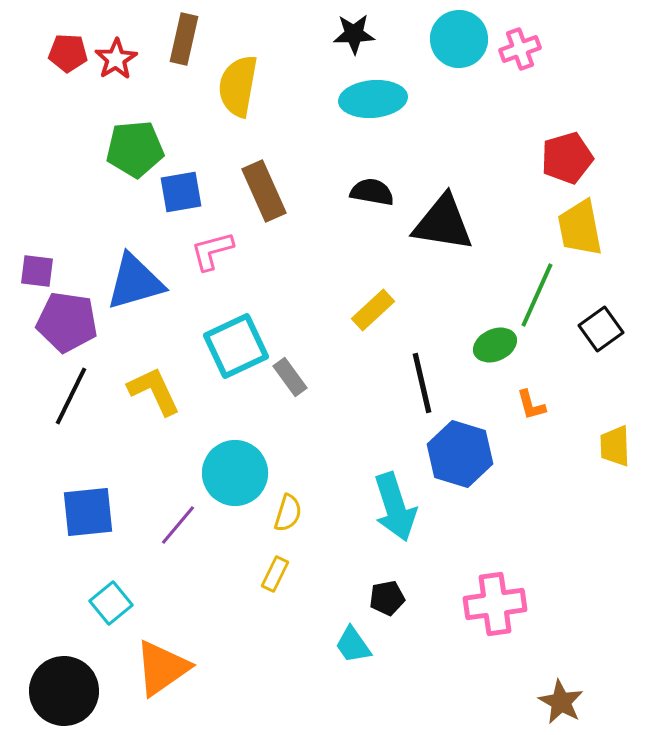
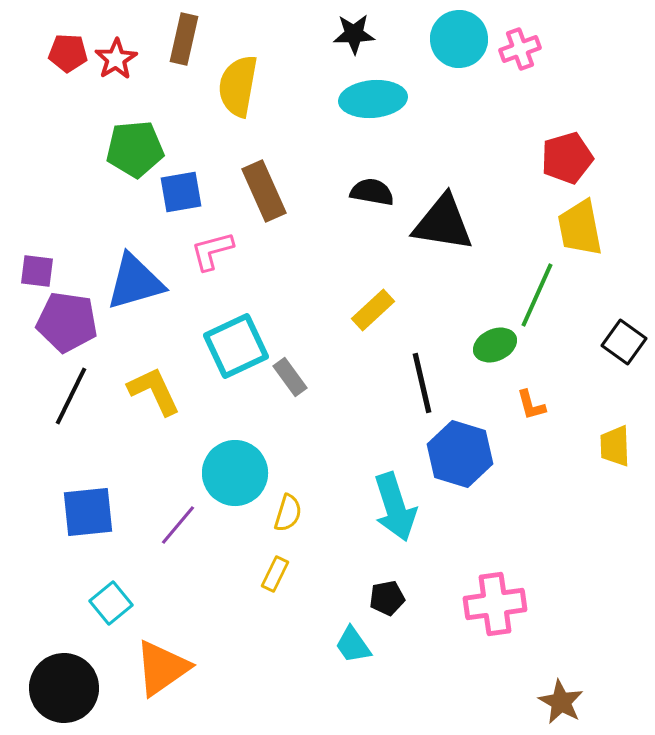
black square at (601, 329): moved 23 px right, 13 px down; rotated 18 degrees counterclockwise
black circle at (64, 691): moved 3 px up
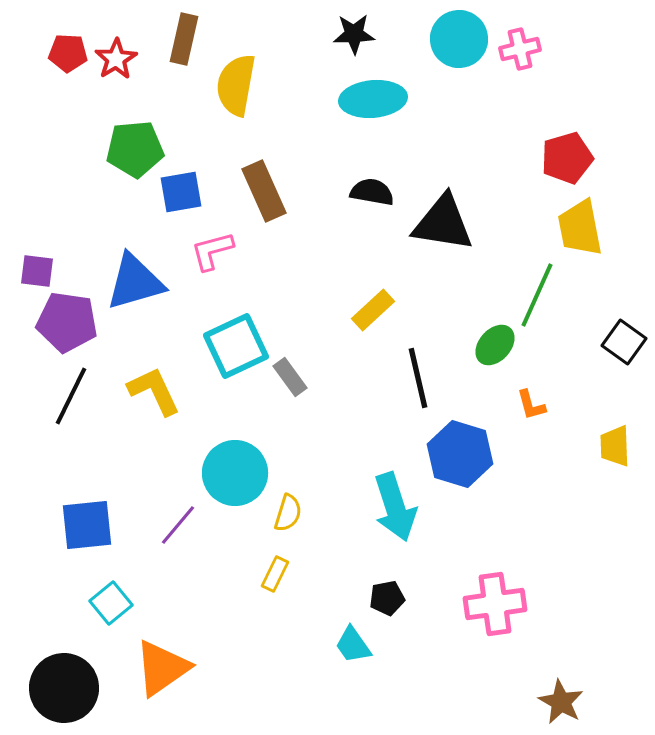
pink cross at (520, 49): rotated 6 degrees clockwise
yellow semicircle at (238, 86): moved 2 px left, 1 px up
green ellipse at (495, 345): rotated 24 degrees counterclockwise
black line at (422, 383): moved 4 px left, 5 px up
blue square at (88, 512): moved 1 px left, 13 px down
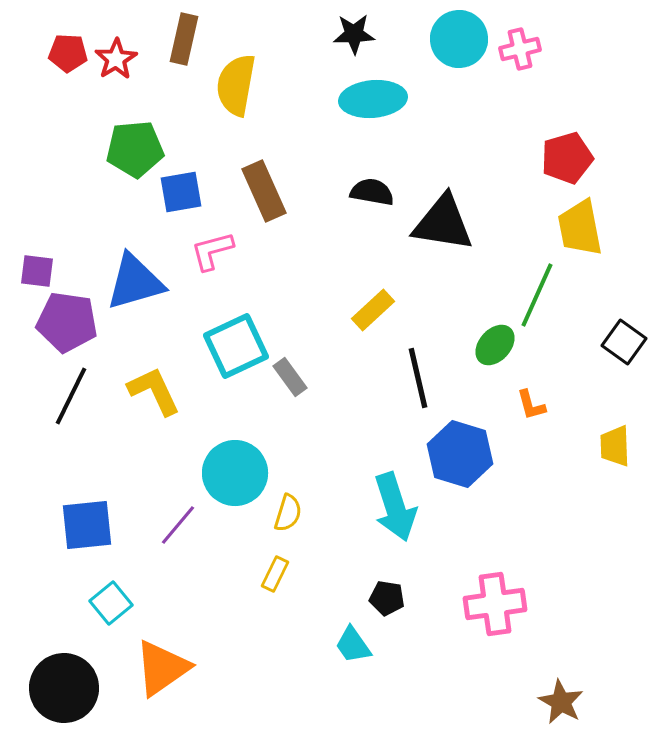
black pentagon at (387, 598): rotated 20 degrees clockwise
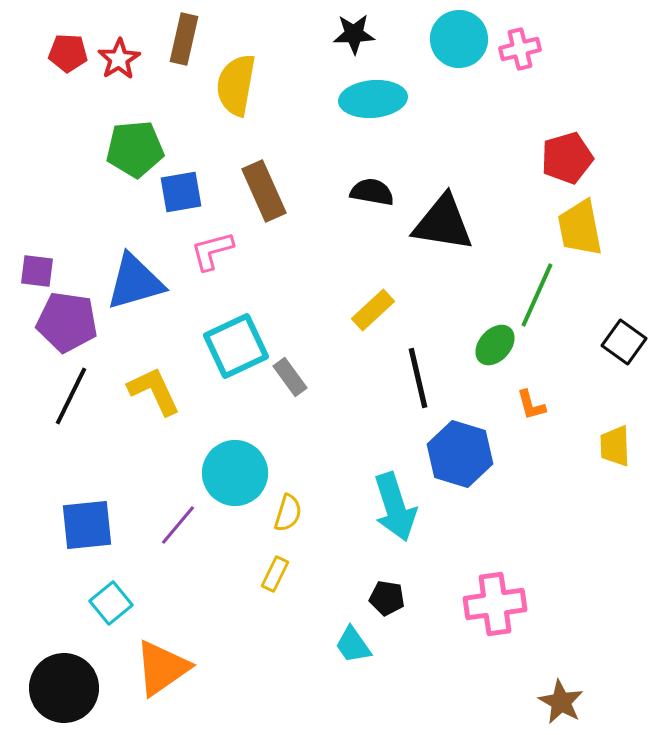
red star at (116, 59): moved 3 px right
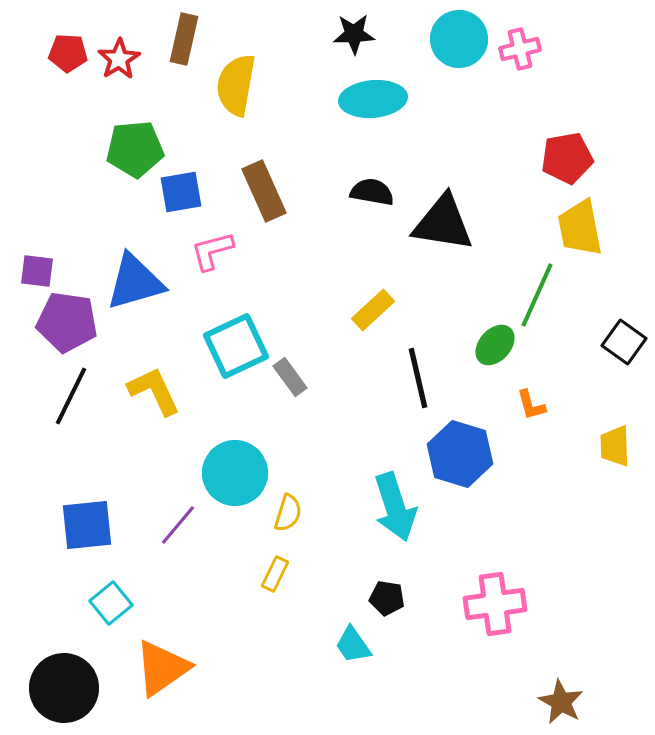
red pentagon at (567, 158): rotated 6 degrees clockwise
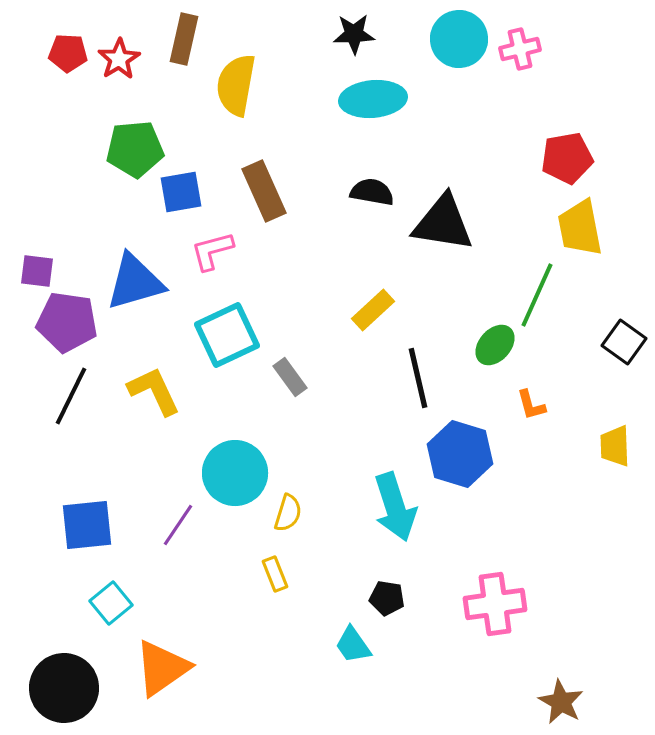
cyan square at (236, 346): moved 9 px left, 11 px up
purple line at (178, 525): rotated 6 degrees counterclockwise
yellow rectangle at (275, 574): rotated 48 degrees counterclockwise
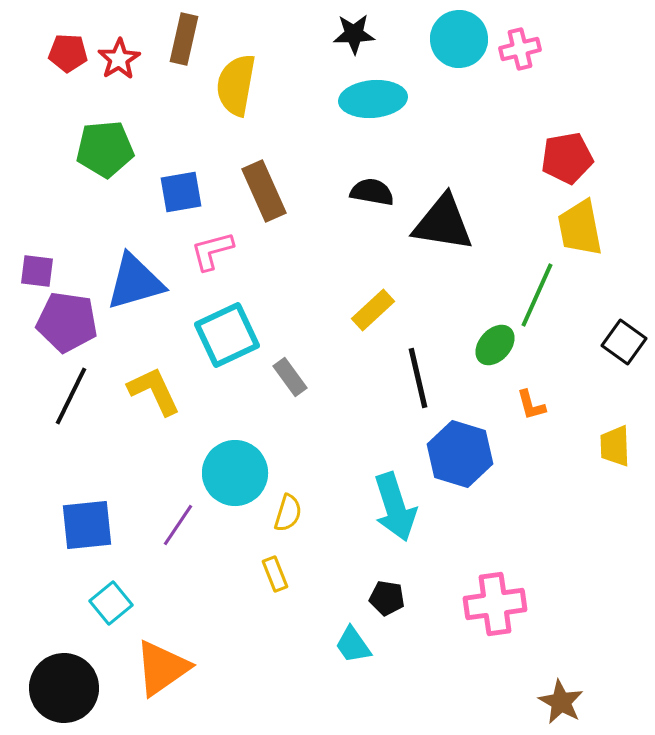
green pentagon at (135, 149): moved 30 px left
